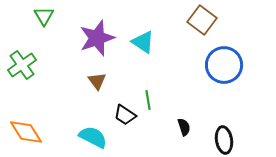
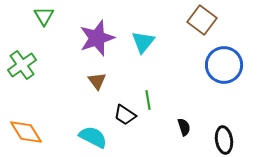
cyan triangle: rotated 35 degrees clockwise
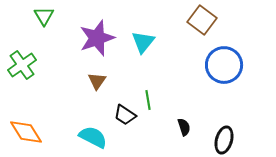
brown triangle: rotated 12 degrees clockwise
black ellipse: rotated 24 degrees clockwise
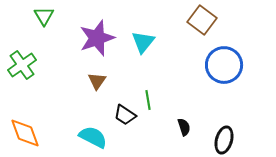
orange diamond: moved 1 px left, 1 px down; rotated 12 degrees clockwise
